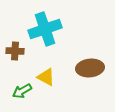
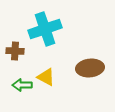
green arrow: moved 6 px up; rotated 30 degrees clockwise
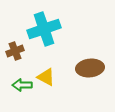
cyan cross: moved 1 px left
brown cross: rotated 24 degrees counterclockwise
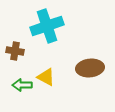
cyan cross: moved 3 px right, 3 px up
brown cross: rotated 30 degrees clockwise
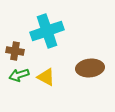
cyan cross: moved 5 px down
green arrow: moved 3 px left, 10 px up; rotated 18 degrees counterclockwise
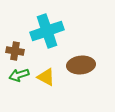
brown ellipse: moved 9 px left, 3 px up
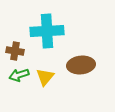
cyan cross: rotated 16 degrees clockwise
yellow triangle: moved 1 px left; rotated 42 degrees clockwise
